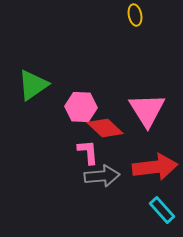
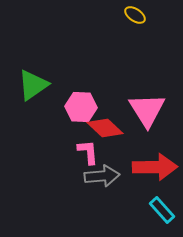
yellow ellipse: rotated 45 degrees counterclockwise
red arrow: rotated 6 degrees clockwise
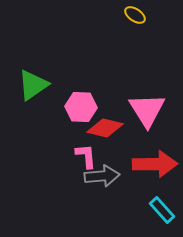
red diamond: rotated 30 degrees counterclockwise
pink L-shape: moved 2 px left, 4 px down
red arrow: moved 3 px up
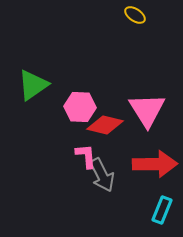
pink hexagon: moved 1 px left
red diamond: moved 3 px up
gray arrow: moved 1 px up; rotated 68 degrees clockwise
cyan rectangle: rotated 64 degrees clockwise
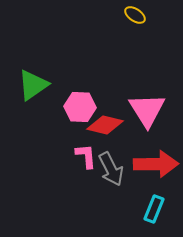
red arrow: moved 1 px right
gray arrow: moved 9 px right, 6 px up
cyan rectangle: moved 8 px left, 1 px up
